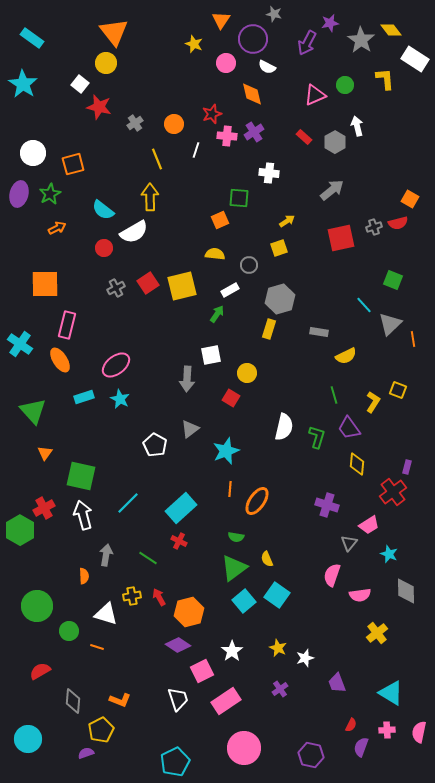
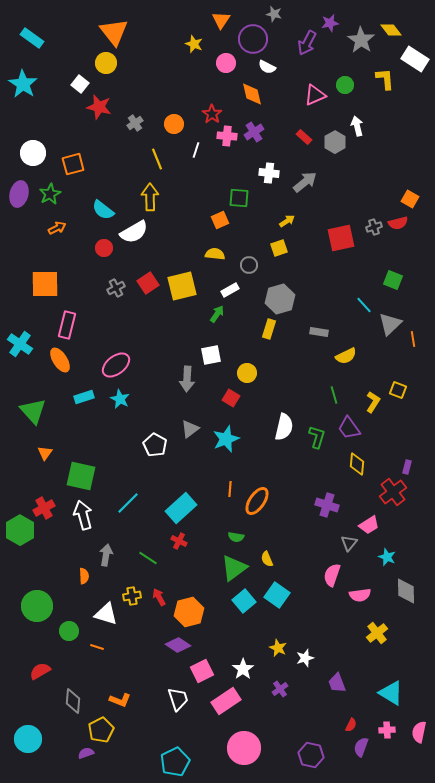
red star at (212, 114): rotated 18 degrees counterclockwise
gray arrow at (332, 190): moved 27 px left, 8 px up
cyan star at (226, 451): moved 12 px up
cyan star at (389, 554): moved 2 px left, 3 px down
white star at (232, 651): moved 11 px right, 18 px down
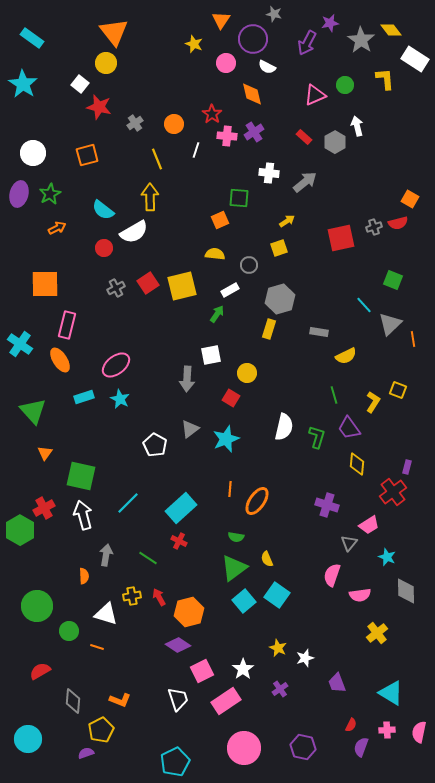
orange square at (73, 164): moved 14 px right, 9 px up
purple hexagon at (311, 755): moved 8 px left, 8 px up
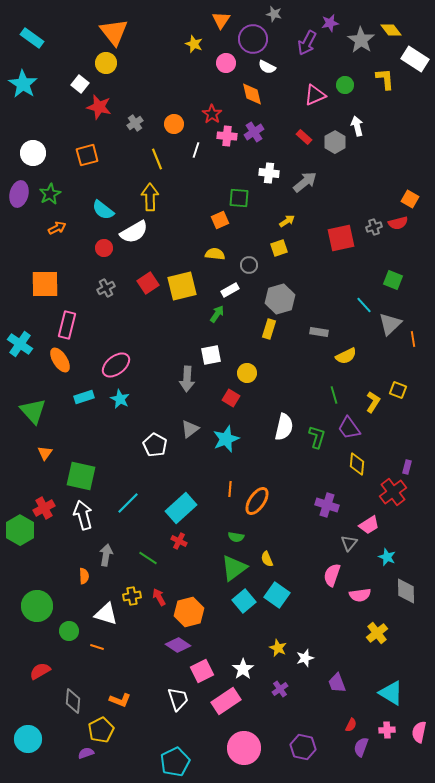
gray cross at (116, 288): moved 10 px left
